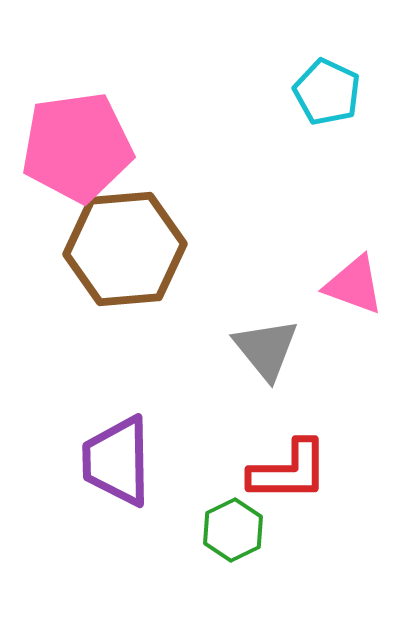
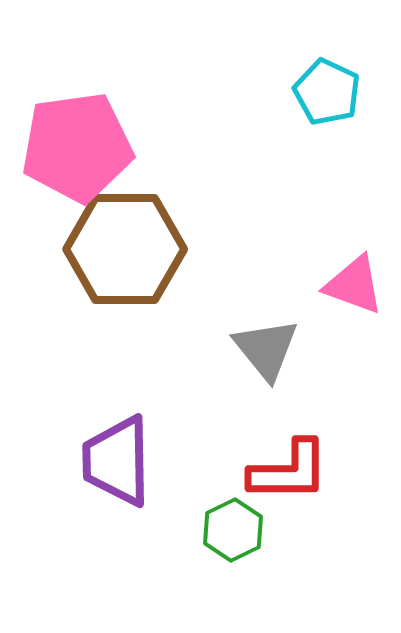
brown hexagon: rotated 5 degrees clockwise
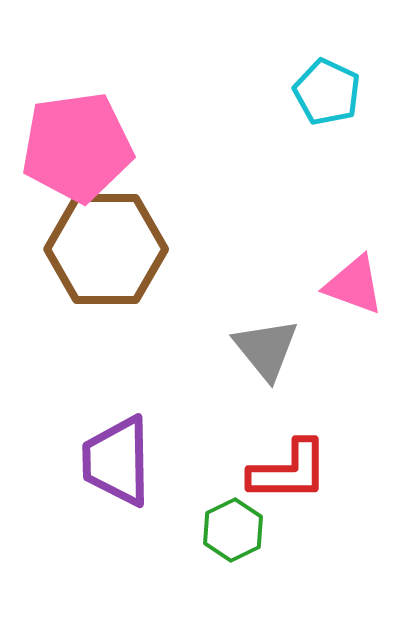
brown hexagon: moved 19 px left
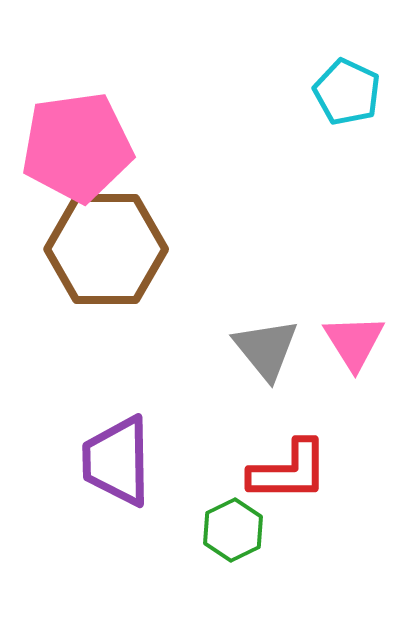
cyan pentagon: moved 20 px right
pink triangle: moved 57 px down; rotated 38 degrees clockwise
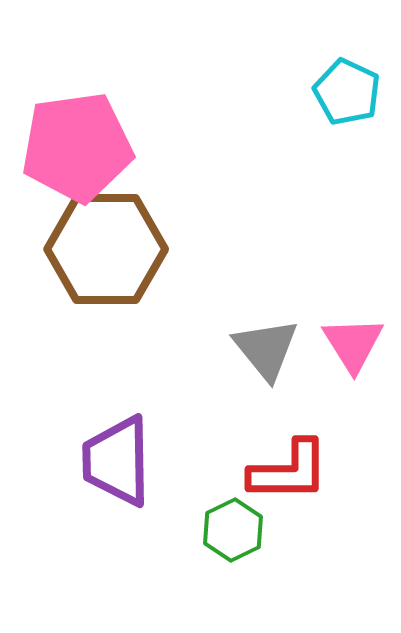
pink triangle: moved 1 px left, 2 px down
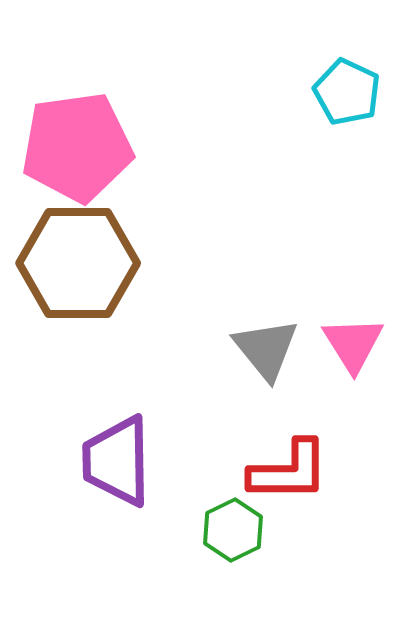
brown hexagon: moved 28 px left, 14 px down
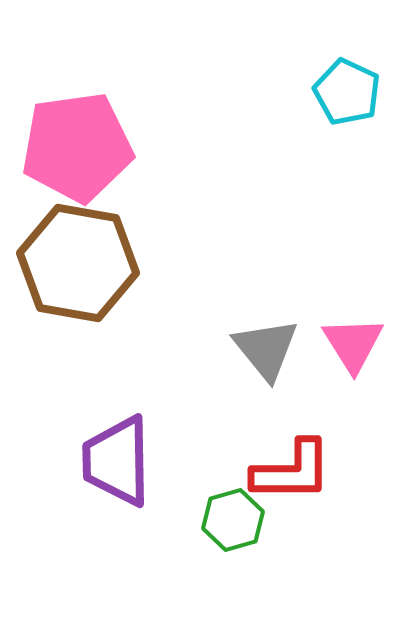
brown hexagon: rotated 10 degrees clockwise
red L-shape: moved 3 px right
green hexagon: moved 10 px up; rotated 10 degrees clockwise
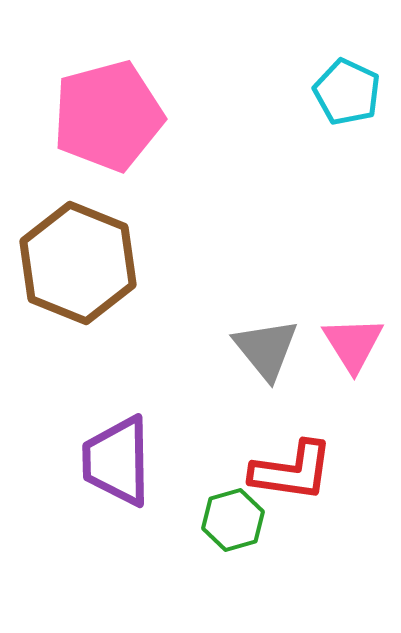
pink pentagon: moved 31 px right, 31 px up; rotated 7 degrees counterclockwise
brown hexagon: rotated 12 degrees clockwise
red L-shape: rotated 8 degrees clockwise
